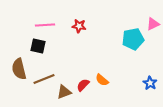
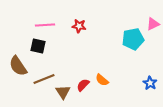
brown semicircle: moved 1 px left, 3 px up; rotated 20 degrees counterclockwise
brown triangle: moved 1 px left; rotated 42 degrees counterclockwise
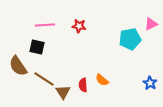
pink triangle: moved 2 px left
cyan pentagon: moved 3 px left
black square: moved 1 px left, 1 px down
brown line: rotated 55 degrees clockwise
red semicircle: rotated 48 degrees counterclockwise
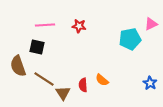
brown semicircle: rotated 15 degrees clockwise
brown triangle: moved 1 px down
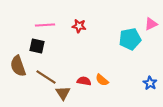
black square: moved 1 px up
brown line: moved 2 px right, 2 px up
red semicircle: moved 1 px right, 4 px up; rotated 104 degrees clockwise
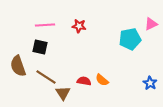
black square: moved 3 px right, 1 px down
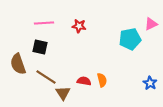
pink line: moved 1 px left, 2 px up
brown semicircle: moved 2 px up
orange semicircle: rotated 144 degrees counterclockwise
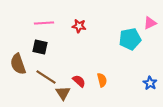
pink triangle: moved 1 px left, 1 px up
red semicircle: moved 5 px left; rotated 32 degrees clockwise
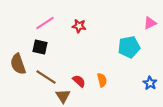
pink line: moved 1 px right; rotated 30 degrees counterclockwise
cyan pentagon: moved 1 px left, 8 px down
brown triangle: moved 3 px down
